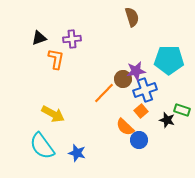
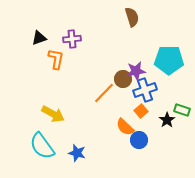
black star: rotated 21 degrees clockwise
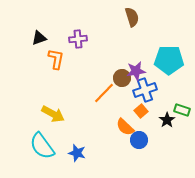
purple cross: moved 6 px right
brown circle: moved 1 px left, 1 px up
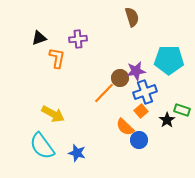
orange L-shape: moved 1 px right, 1 px up
brown circle: moved 2 px left
blue cross: moved 2 px down
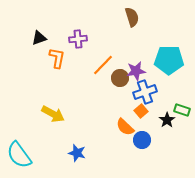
orange line: moved 1 px left, 28 px up
blue circle: moved 3 px right
cyan semicircle: moved 23 px left, 9 px down
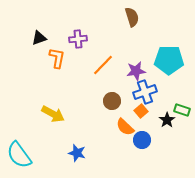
brown circle: moved 8 px left, 23 px down
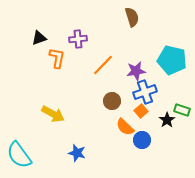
cyan pentagon: moved 3 px right; rotated 12 degrees clockwise
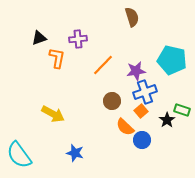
blue star: moved 2 px left
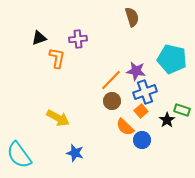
cyan pentagon: moved 1 px up
orange line: moved 8 px right, 15 px down
purple star: rotated 18 degrees clockwise
yellow arrow: moved 5 px right, 4 px down
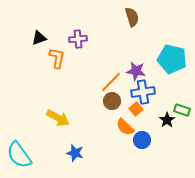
orange line: moved 2 px down
blue cross: moved 2 px left; rotated 10 degrees clockwise
orange square: moved 5 px left, 2 px up
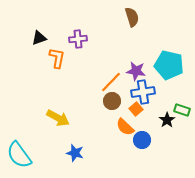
cyan pentagon: moved 3 px left, 6 px down
